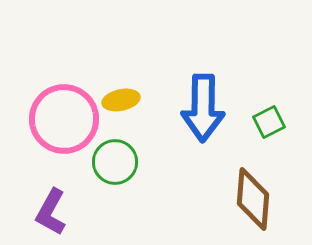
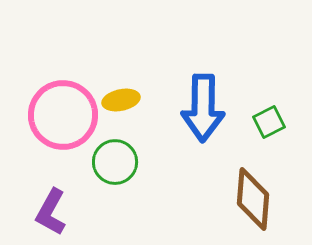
pink circle: moved 1 px left, 4 px up
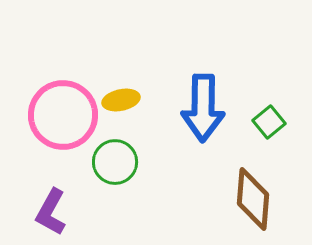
green square: rotated 12 degrees counterclockwise
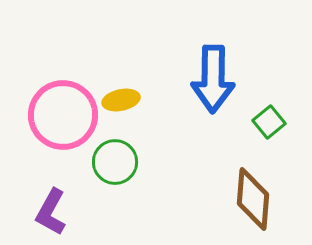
blue arrow: moved 10 px right, 29 px up
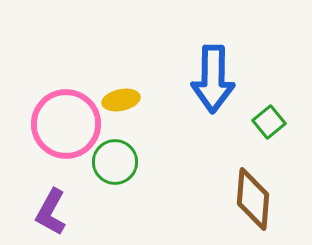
pink circle: moved 3 px right, 9 px down
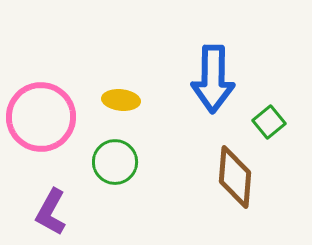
yellow ellipse: rotated 18 degrees clockwise
pink circle: moved 25 px left, 7 px up
brown diamond: moved 18 px left, 22 px up
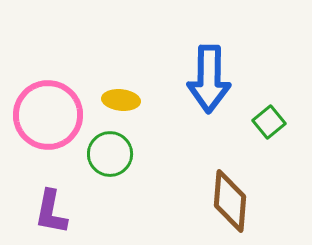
blue arrow: moved 4 px left
pink circle: moved 7 px right, 2 px up
green circle: moved 5 px left, 8 px up
brown diamond: moved 5 px left, 24 px down
purple L-shape: rotated 18 degrees counterclockwise
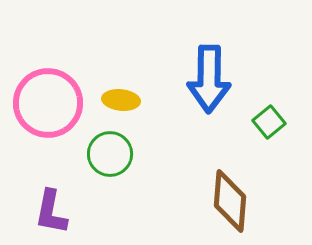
pink circle: moved 12 px up
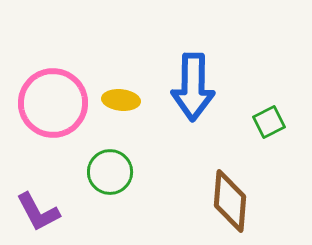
blue arrow: moved 16 px left, 8 px down
pink circle: moved 5 px right
green square: rotated 12 degrees clockwise
green circle: moved 18 px down
purple L-shape: moved 13 px left; rotated 39 degrees counterclockwise
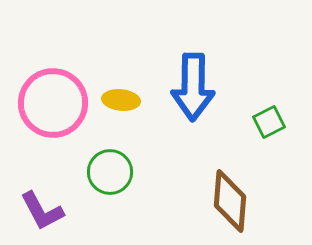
purple L-shape: moved 4 px right, 1 px up
